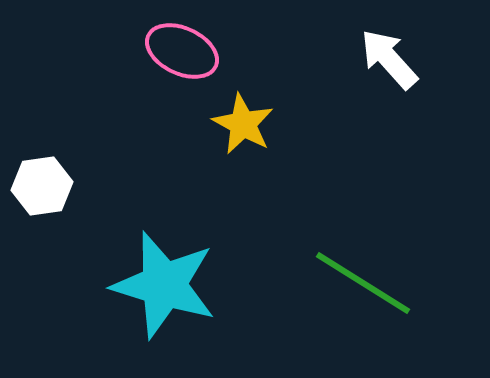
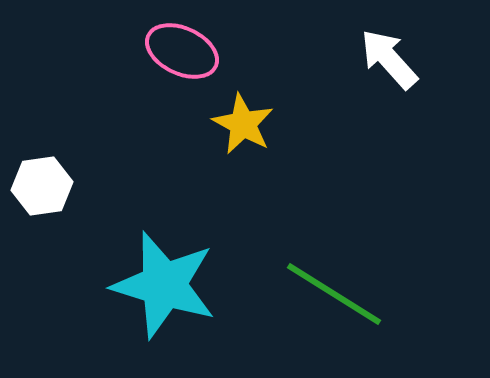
green line: moved 29 px left, 11 px down
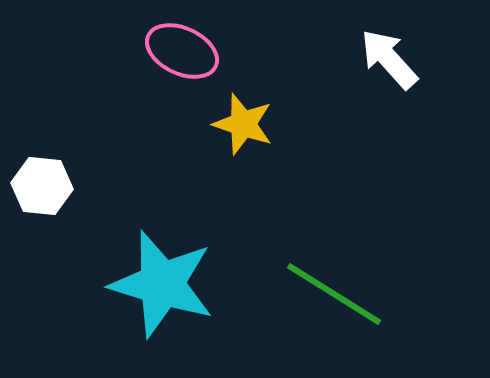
yellow star: rotated 10 degrees counterclockwise
white hexagon: rotated 14 degrees clockwise
cyan star: moved 2 px left, 1 px up
